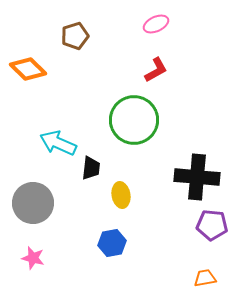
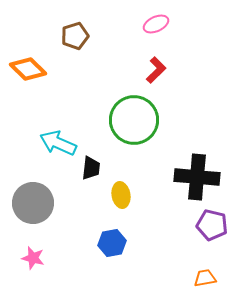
red L-shape: rotated 16 degrees counterclockwise
purple pentagon: rotated 8 degrees clockwise
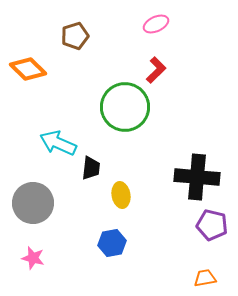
green circle: moved 9 px left, 13 px up
